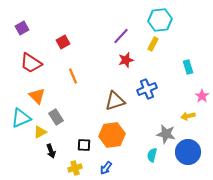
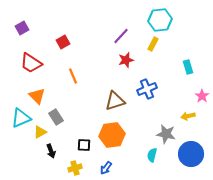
blue circle: moved 3 px right, 2 px down
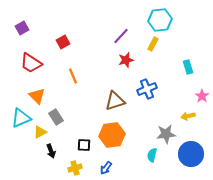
gray star: rotated 18 degrees counterclockwise
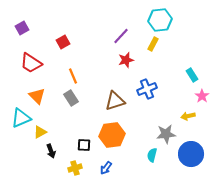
cyan rectangle: moved 4 px right, 8 px down; rotated 16 degrees counterclockwise
gray rectangle: moved 15 px right, 19 px up
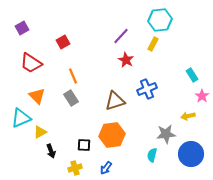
red star: rotated 28 degrees counterclockwise
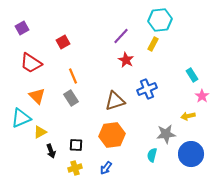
black square: moved 8 px left
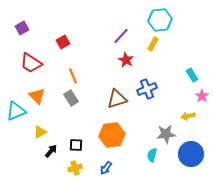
brown triangle: moved 2 px right, 2 px up
cyan triangle: moved 5 px left, 7 px up
black arrow: rotated 120 degrees counterclockwise
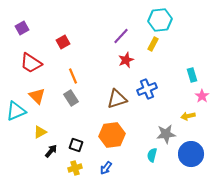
red star: rotated 21 degrees clockwise
cyan rectangle: rotated 16 degrees clockwise
black square: rotated 16 degrees clockwise
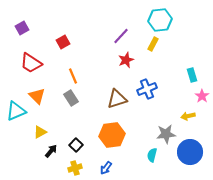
black square: rotated 24 degrees clockwise
blue circle: moved 1 px left, 2 px up
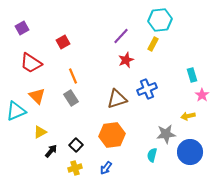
pink star: moved 1 px up
